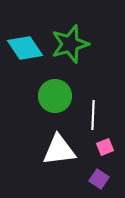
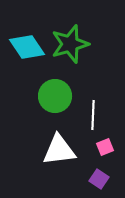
cyan diamond: moved 2 px right, 1 px up
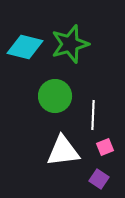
cyan diamond: moved 2 px left; rotated 42 degrees counterclockwise
white triangle: moved 4 px right, 1 px down
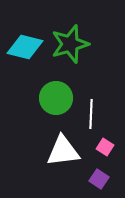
green circle: moved 1 px right, 2 px down
white line: moved 2 px left, 1 px up
pink square: rotated 36 degrees counterclockwise
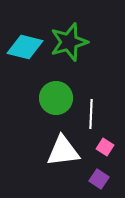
green star: moved 1 px left, 2 px up
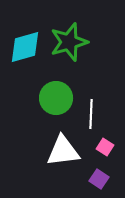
cyan diamond: rotated 30 degrees counterclockwise
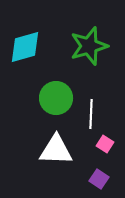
green star: moved 20 px right, 4 px down
pink square: moved 3 px up
white triangle: moved 7 px left, 1 px up; rotated 9 degrees clockwise
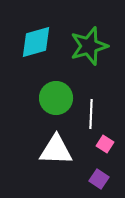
cyan diamond: moved 11 px right, 5 px up
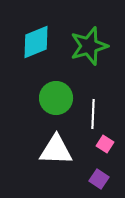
cyan diamond: rotated 6 degrees counterclockwise
white line: moved 2 px right
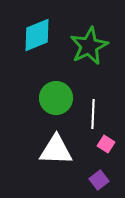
cyan diamond: moved 1 px right, 7 px up
green star: rotated 9 degrees counterclockwise
pink square: moved 1 px right
purple square: moved 1 px down; rotated 18 degrees clockwise
